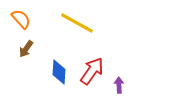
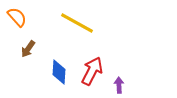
orange semicircle: moved 4 px left, 2 px up
brown arrow: moved 2 px right
red arrow: rotated 8 degrees counterclockwise
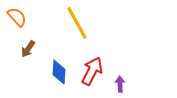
yellow line: rotated 32 degrees clockwise
purple arrow: moved 1 px right, 1 px up
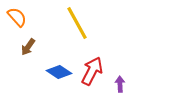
brown arrow: moved 2 px up
blue diamond: rotated 60 degrees counterclockwise
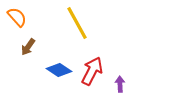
blue diamond: moved 2 px up
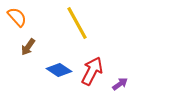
purple arrow: rotated 56 degrees clockwise
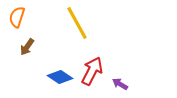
orange semicircle: rotated 120 degrees counterclockwise
brown arrow: moved 1 px left
blue diamond: moved 1 px right, 7 px down
purple arrow: rotated 112 degrees counterclockwise
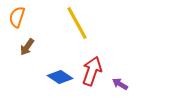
red arrow: rotated 8 degrees counterclockwise
